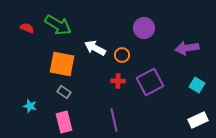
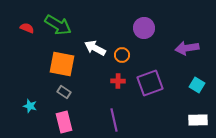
purple square: moved 1 px down; rotated 8 degrees clockwise
white rectangle: rotated 24 degrees clockwise
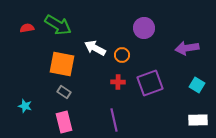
red semicircle: rotated 32 degrees counterclockwise
red cross: moved 1 px down
cyan star: moved 5 px left
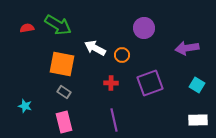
red cross: moved 7 px left, 1 px down
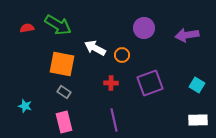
purple arrow: moved 13 px up
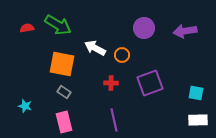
purple arrow: moved 2 px left, 4 px up
cyan square: moved 1 px left, 8 px down; rotated 21 degrees counterclockwise
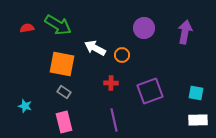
purple arrow: moved 1 px down; rotated 110 degrees clockwise
purple square: moved 8 px down
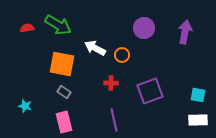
cyan square: moved 2 px right, 2 px down
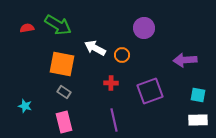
purple arrow: moved 28 px down; rotated 105 degrees counterclockwise
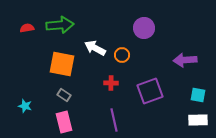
green arrow: moved 2 px right; rotated 36 degrees counterclockwise
gray rectangle: moved 3 px down
